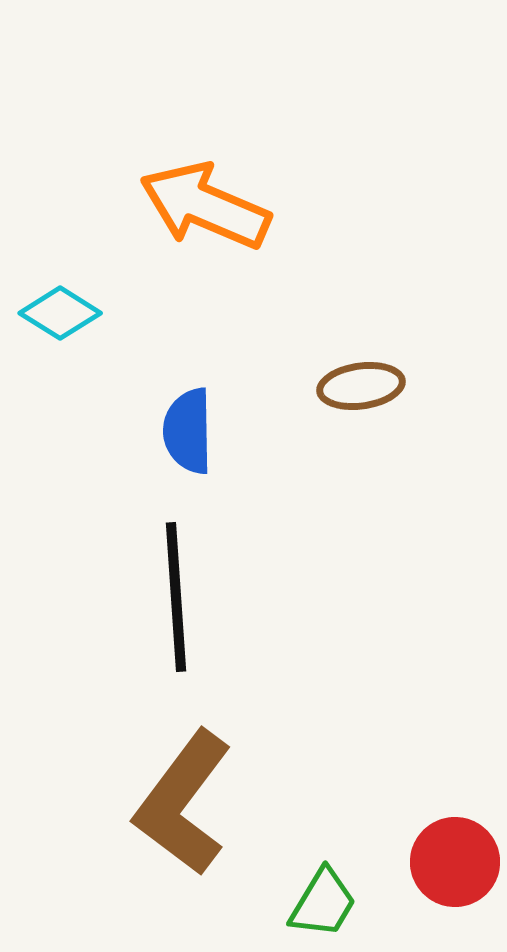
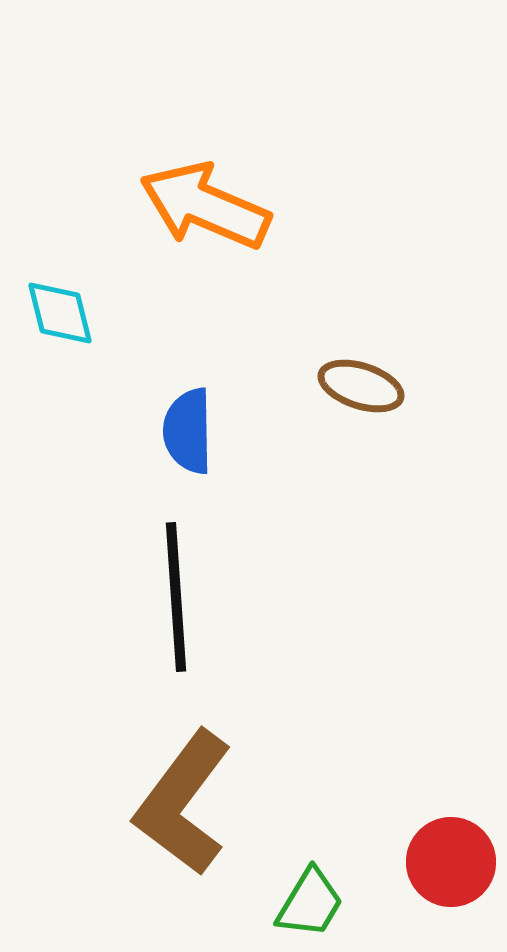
cyan diamond: rotated 44 degrees clockwise
brown ellipse: rotated 26 degrees clockwise
red circle: moved 4 px left
green trapezoid: moved 13 px left
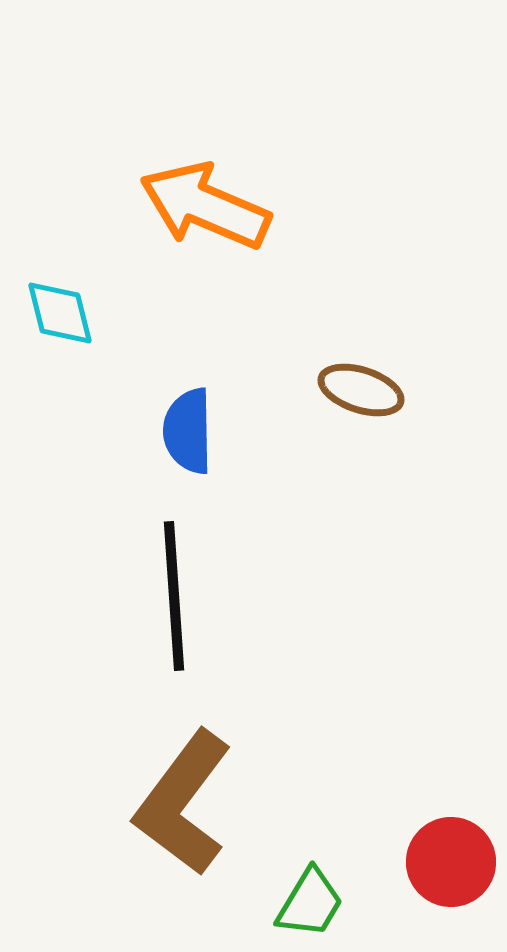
brown ellipse: moved 4 px down
black line: moved 2 px left, 1 px up
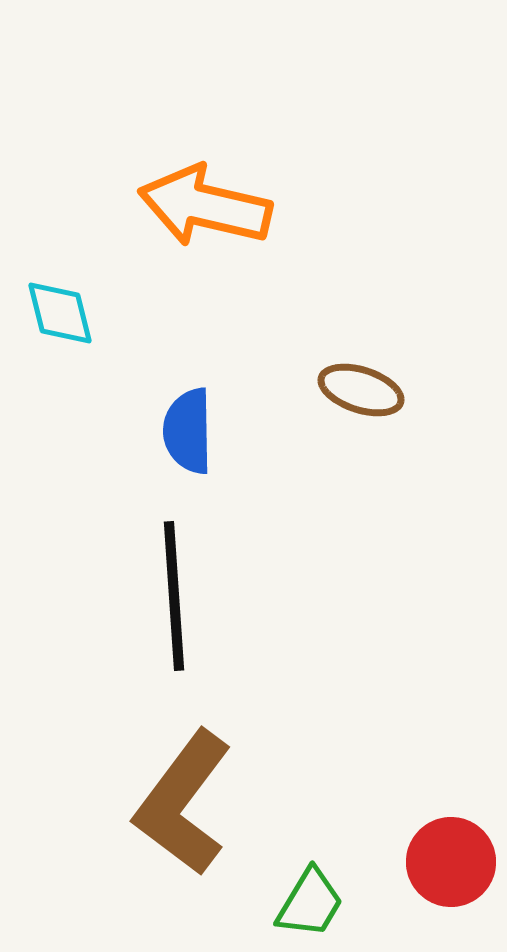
orange arrow: rotated 10 degrees counterclockwise
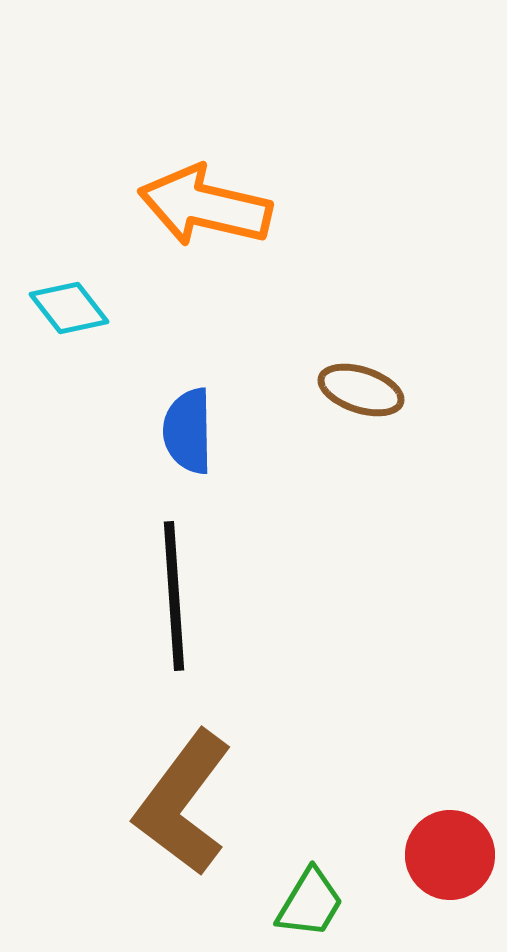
cyan diamond: moved 9 px right, 5 px up; rotated 24 degrees counterclockwise
red circle: moved 1 px left, 7 px up
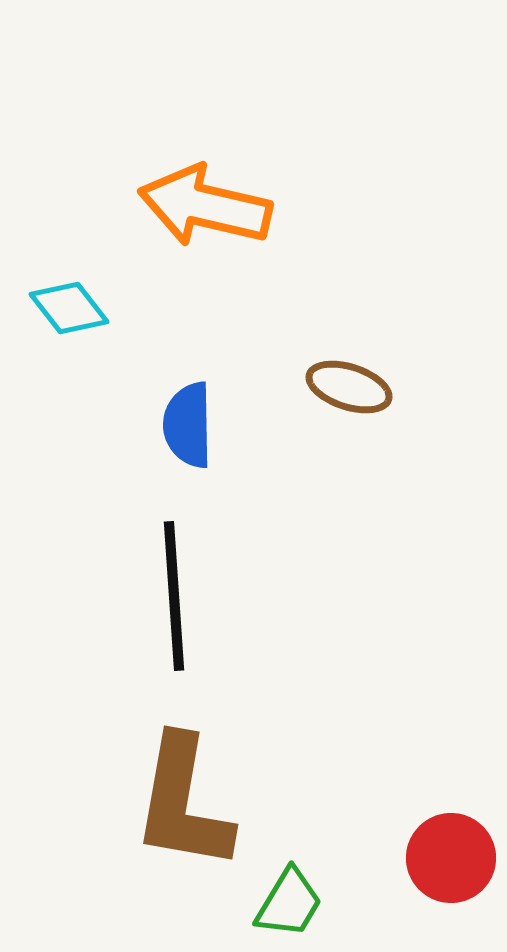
brown ellipse: moved 12 px left, 3 px up
blue semicircle: moved 6 px up
brown L-shape: rotated 27 degrees counterclockwise
red circle: moved 1 px right, 3 px down
green trapezoid: moved 21 px left
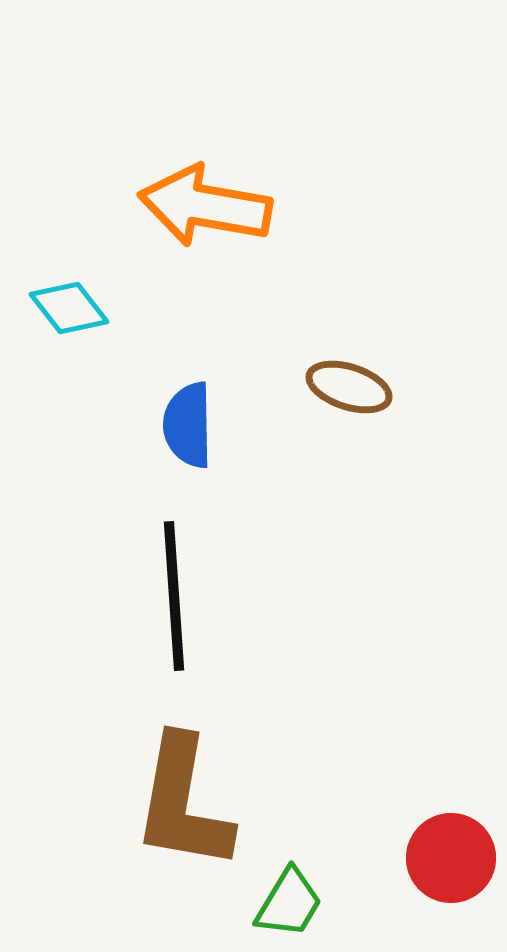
orange arrow: rotated 3 degrees counterclockwise
